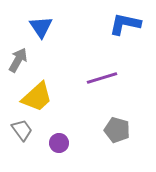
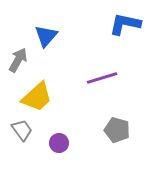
blue triangle: moved 5 px right, 9 px down; rotated 15 degrees clockwise
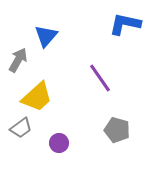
purple line: moved 2 px left; rotated 72 degrees clockwise
gray trapezoid: moved 1 px left, 2 px up; rotated 90 degrees clockwise
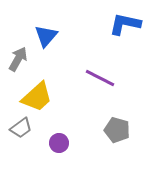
gray arrow: moved 1 px up
purple line: rotated 28 degrees counterclockwise
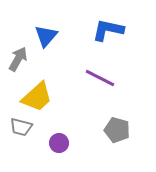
blue L-shape: moved 17 px left, 6 px down
gray trapezoid: moved 1 px up; rotated 50 degrees clockwise
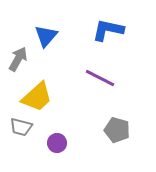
purple circle: moved 2 px left
